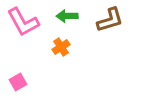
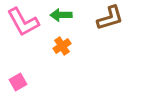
green arrow: moved 6 px left, 1 px up
brown L-shape: moved 2 px up
orange cross: moved 1 px right, 1 px up
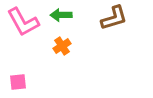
brown L-shape: moved 4 px right
pink square: rotated 24 degrees clockwise
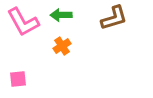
pink square: moved 3 px up
